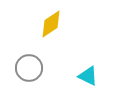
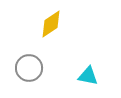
cyan triangle: rotated 15 degrees counterclockwise
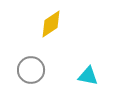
gray circle: moved 2 px right, 2 px down
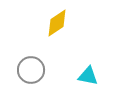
yellow diamond: moved 6 px right, 1 px up
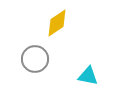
gray circle: moved 4 px right, 11 px up
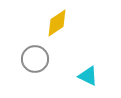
cyan triangle: rotated 15 degrees clockwise
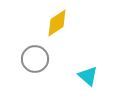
cyan triangle: rotated 15 degrees clockwise
